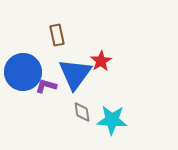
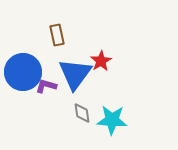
gray diamond: moved 1 px down
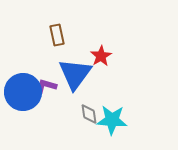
red star: moved 5 px up
blue circle: moved 20 px down
gray diamond: moved 7 px right, 1 px down
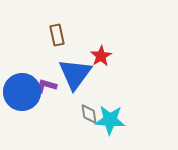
blue circle: moved 1 px left
cyan star: moved 2 px left
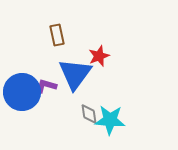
red star: moved 2 px left; rotated 10 degrees clockwise
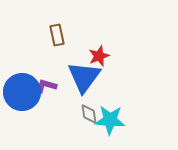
blue triangle: moved 9 px right, 3 px down
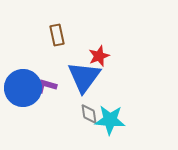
blue circle: moved 1 px right, 4 px up
